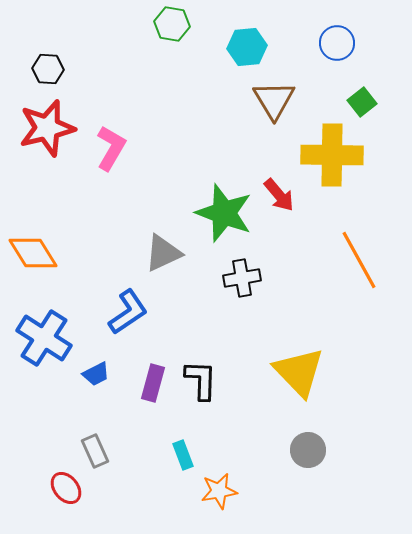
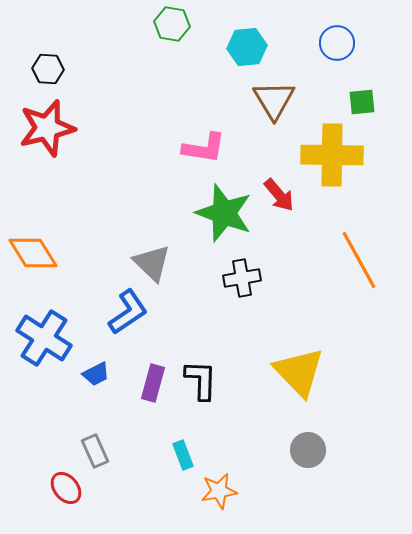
green square: rotated 32 degrees clockwise
pink L-shape: moved 93 px right; rotated 69 degrees clockwise
gray triangle: moved 11 px left, 10 px down; rotated 51 degrees counterclockwise
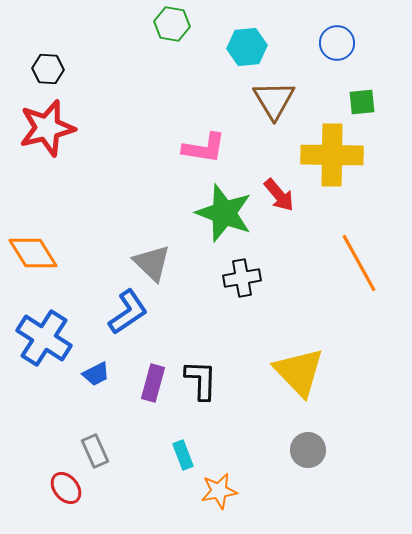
orange line: moved 3 px down
